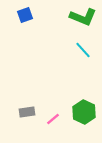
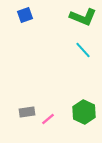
pink line: moved 5 px left
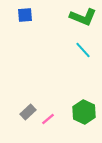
blue square: rotated 14 degrees clockwise
gray rectangle: moved 1 px right; rotated 35 degrees counterclockwise
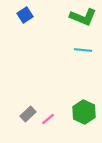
blue square: rotated 28 degrees counterclockwise
cyan line: rotated 42 degrees counterclockwise
gray rectangle: moved 2 px down
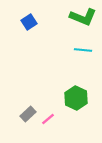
blue square: moved 4 px right, 7 px down
green hexagon: moved 8 px left, 14 px up
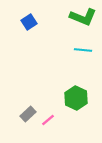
pink line: moved 1 px down
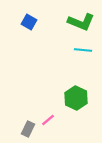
green L-shape: moved 2 px left, 5 px down
blue square: rotated 28 degrees counterclockwise
gray rectangle: moved 15 px down; rotated 21 degrees counterclockwise
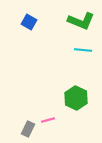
green L-shape: moved 1 px up
pink line: rotated 24 degrees clockwise
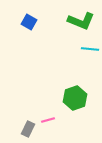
cyan line: moved 7 px right, 1 px up
green hexagon: moved 1 px left; rotated 15 degrees clockwise
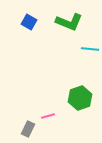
green L-shape: moved 12 px left, 1 px down
green hexagon: moved 5 px right
pink line: moved 4 px up
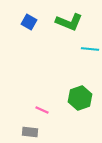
pink line: moved 6 px left, 6 px up; rotated 40 degrees clockwise
gray rectangle: moved 2 px right, 3 px down; rotated 70 degrees clockwise
